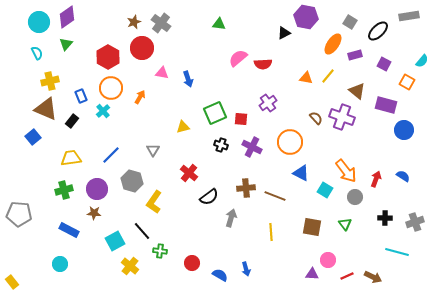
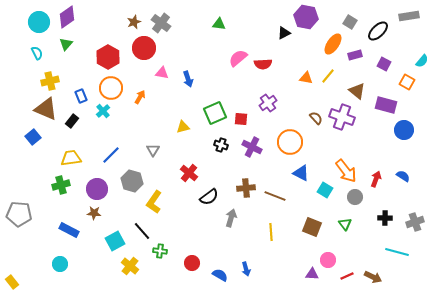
red circle at (142, 48): moved 2 px right
green cross at (64, 190): moved 3 px left, 5 px up
brown square at (312, 227): rotated 12 degrees clockwise
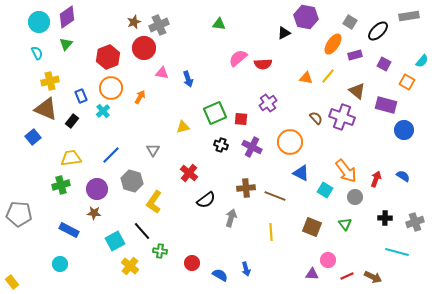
gray cross at (161, 23): moved 2 px left, 2 px down; rotated 30 degrees clockwise
red hexagon at (108, 57): rotated 10 degrees clockwise
black semicircle at (209, 197): moved 3 px left, 3 px down
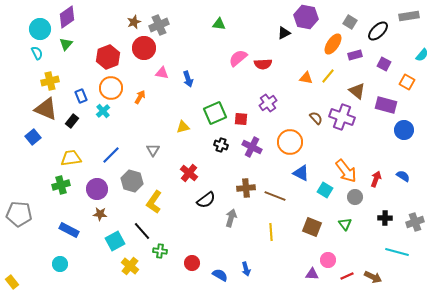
cyan circle at (39, 22): moved 1 px right, 7 px down
cyan semicircle at (422, 61): moved 6 px up
brown star at (94, 213): moved 6 px right, 1 px down
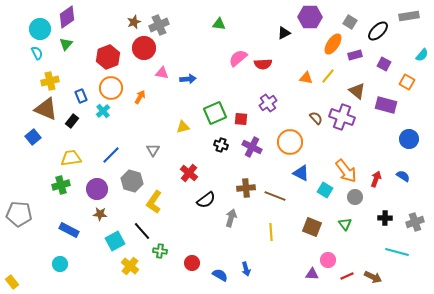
purple hexagon at (306, 17): moved 4 px right; rotated 10 degrees counterclockwise
blue arrow at (188, 79): rotated 77 degrees counterclockwise
blue circle at (404, 130): moved 5 px right, 9 px down
